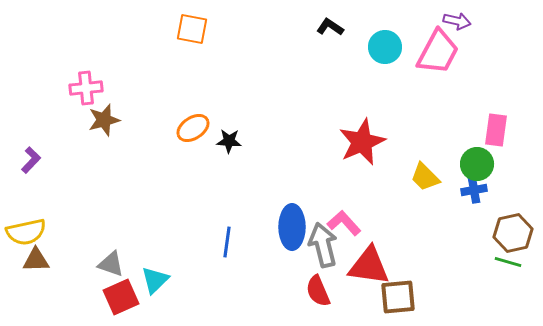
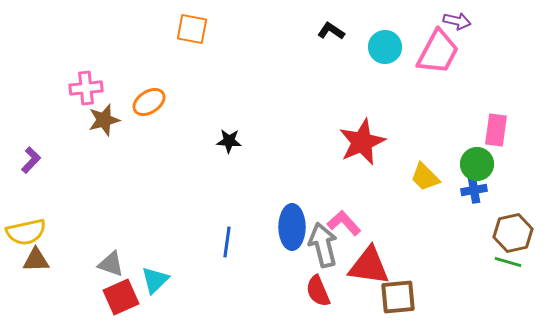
black L-shape: moved 1 px right, 4 px down
orange ellipse: moved 44 px left, 26 px up
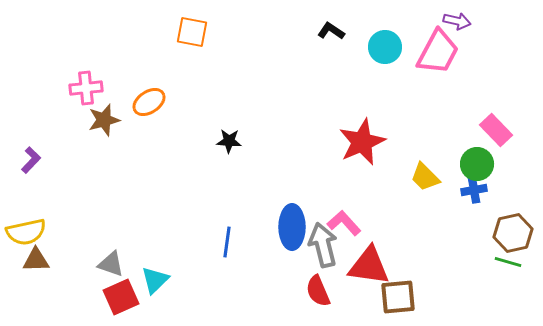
orange square: moved 3 px down
pink rectangle: rotated 52 degrees counterclockwise
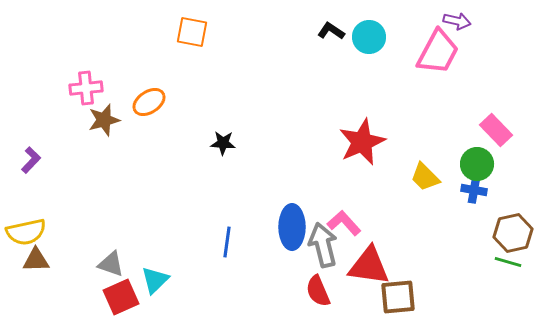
cyan circle: moved 16 px left, 10 px up
black star: moved 6 px left, 2 px down
blue cross: rotated 20 degrees clockwise
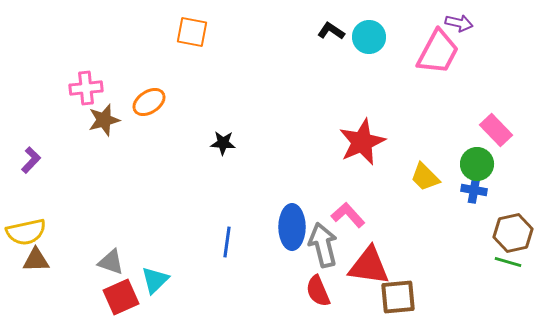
purple arrow: moved 2 px right, 2 px down
pink L-shape: moved 4 px right, 8 px up
gray triangle: moved 2 px up
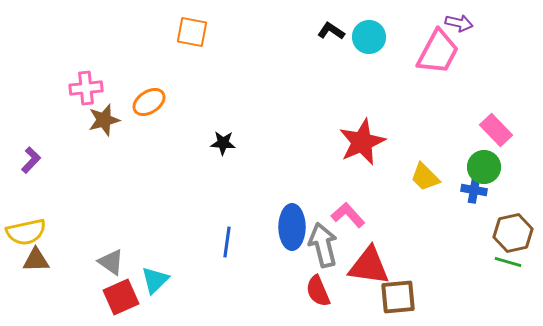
green circle: moved 7 px right, 3 px down
gray triangle: rotated 16 degrees clockwise
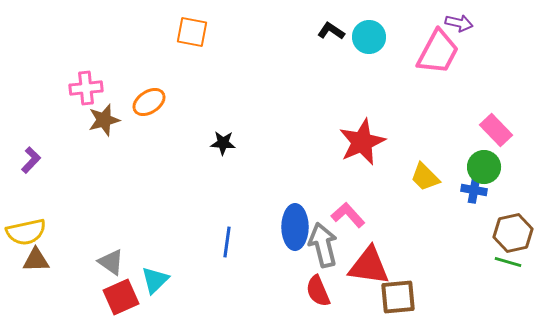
blue ellipse: moved 3 px right
